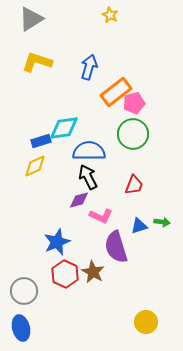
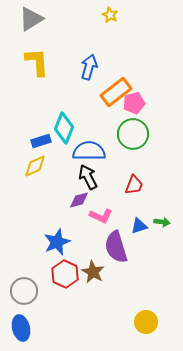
yellow L-shape: rotated 68 degrees clockwise
cyan diamond: rotated 60 degrees counterclockwise
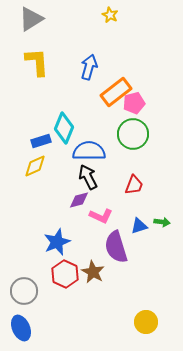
blue ellipse: rotated 10 degrees counterclockwise
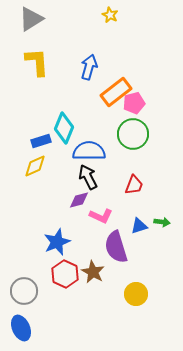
yellow circle: moved 10 px left, 28 px up
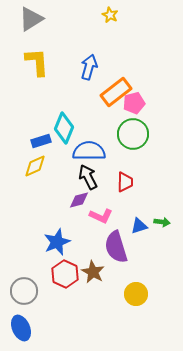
red trapezoid: moved 9 px left, 3 px up; rotated 20 degrees counterclockwise
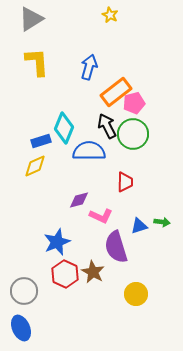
black arrow: moved 19 px right, 51 px up
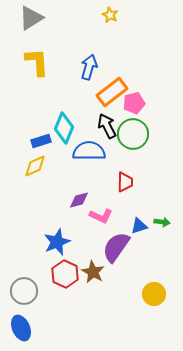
gray triangle: moved 1 px up
orange rectangle: moved 4 px left
purple semicircle: rotated 52 degrees clockwise
yellow circle: moved 18 px right
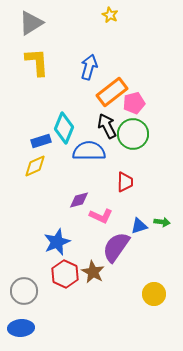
gray triangle: moved 5 px down
blue ellipse: rotated 70 degrees counterclockwise
